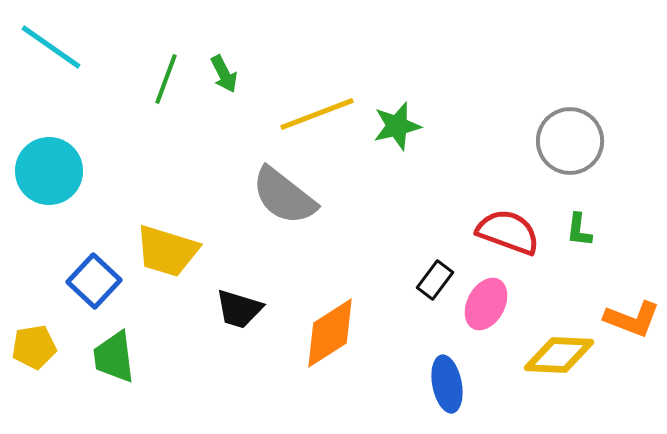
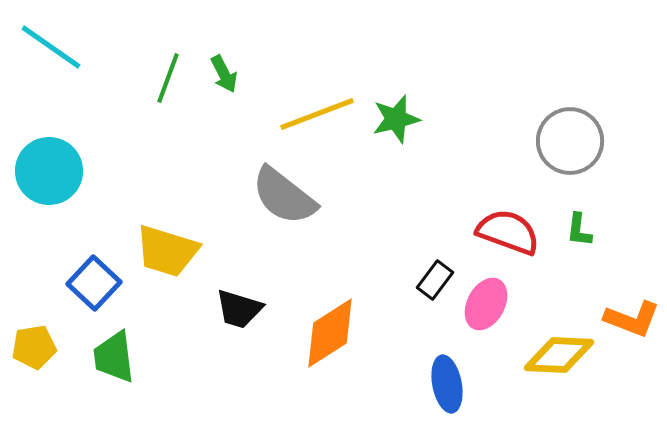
green line: moved 2 px right, 1 px up
green star: moved 1 px left, 7 px up
blue square: moved 2 px down
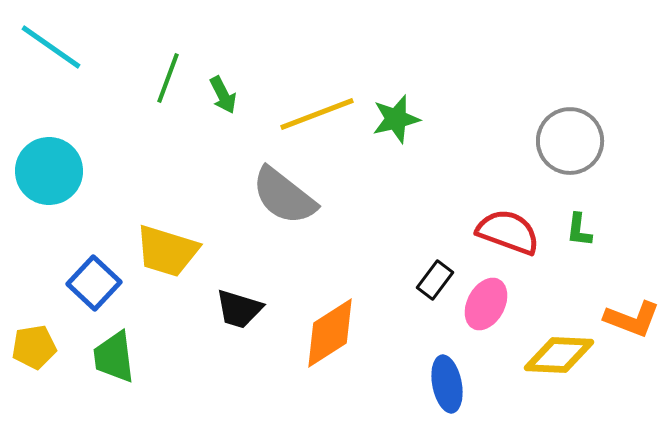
green arrow: moved 1 px left, 21 px down
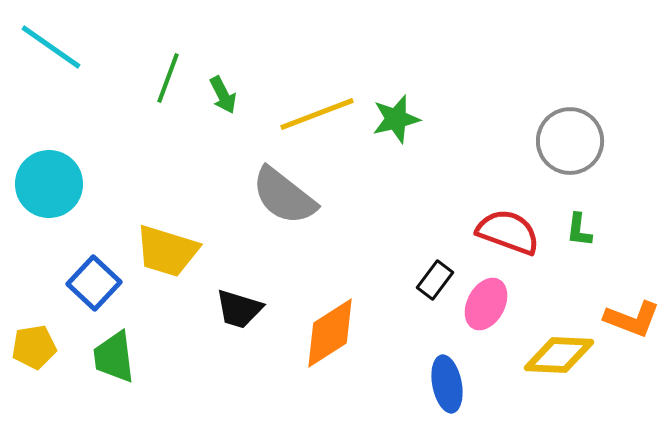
cyan circle: moved 13 px down
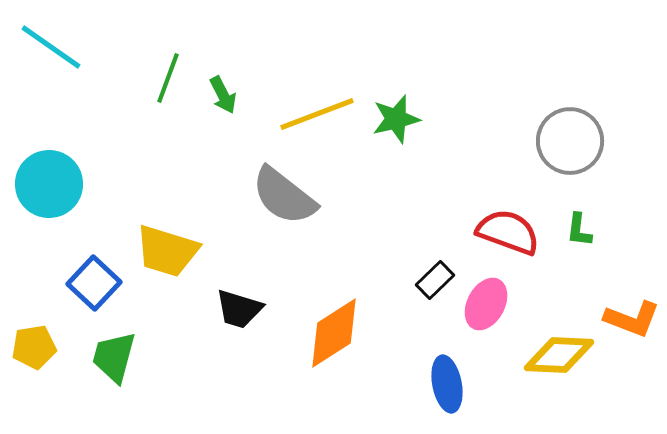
black rectangle: rotated 9 degrees clockwise
orange diamond: moved 4 px right
green trapezoid: rotated 22 degrees clockwise
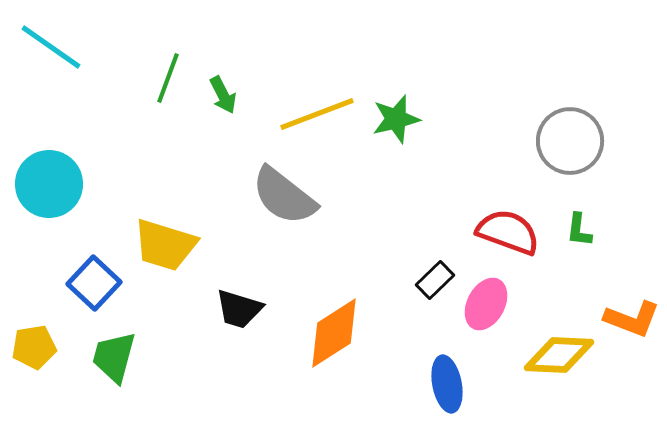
yellow trapezoid: moved 2 px left, 6 px up
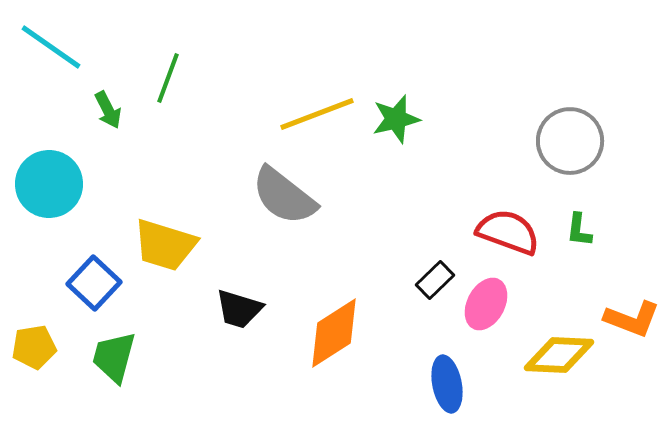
green arrow: moved 115 px left, 15 px down
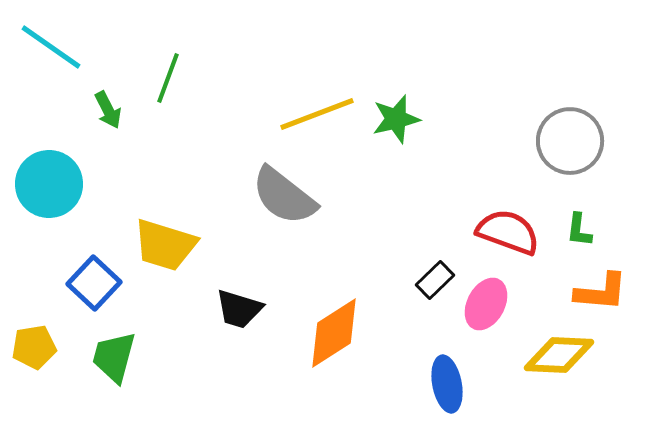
orange L-shape: moved 31 px left, 27 px up; rotated 16 degrees counterclockwise
